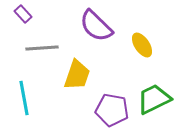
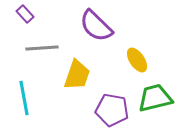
purple rectangle: moved 2 px right
yellow ellipse: moved 5 px left, 15 px down
green trapezoid: moved 1 px right, 1 px up; rotated 12 degrees clockwise
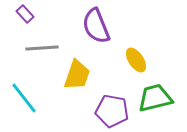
purple semicircle: rotated 24 degrees clockwise
yellow ellipse: moved 1 px left
cyan line: rotated 28 degrees counterclockwise
purple pentagon: moved 1 px down
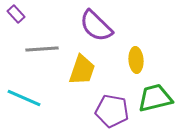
purple rectangle: moved 9 px left
purple semicircle: rotated 24 degrees counterclockwise
gray line: moved 1 px down
yellow ellipse: rotated 30 degrees clockwise
yellow trapezoid: moved 5 px right, 5 px up
cyan line: rotated 28 degrees counterclockwise
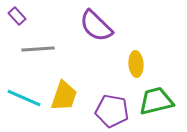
purple rectangle: moved 1 px right, 2 px down
gray line: moved 4 px left
yellow ellipse: moved 4 px down
yellow trapezoid: moved 18 px left, 26 px down
green trapezoid: moved 1 px right, 3 px down
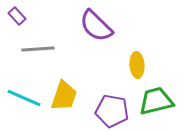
yellow ellipse: moved 1 px right, 1 px down
